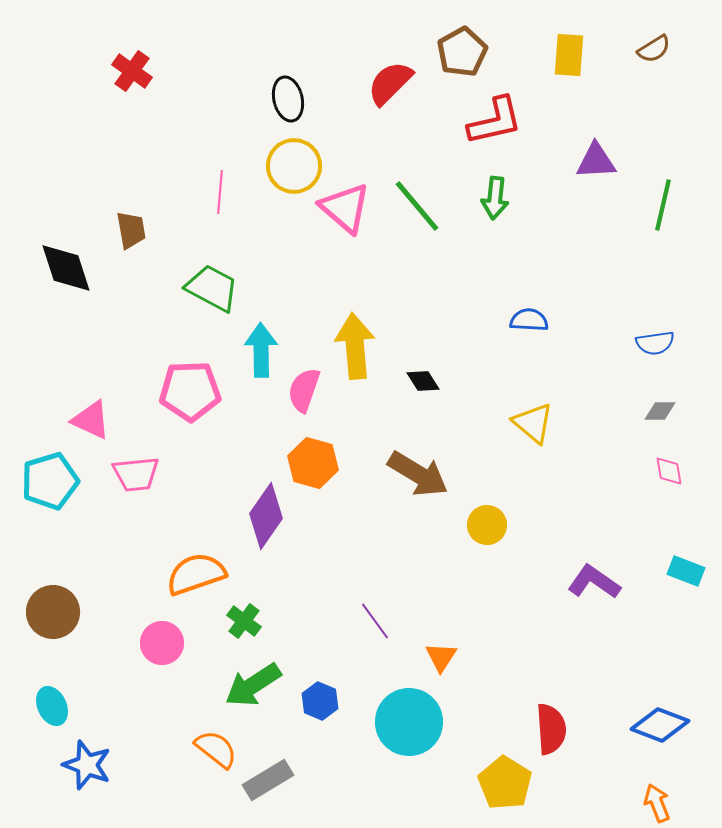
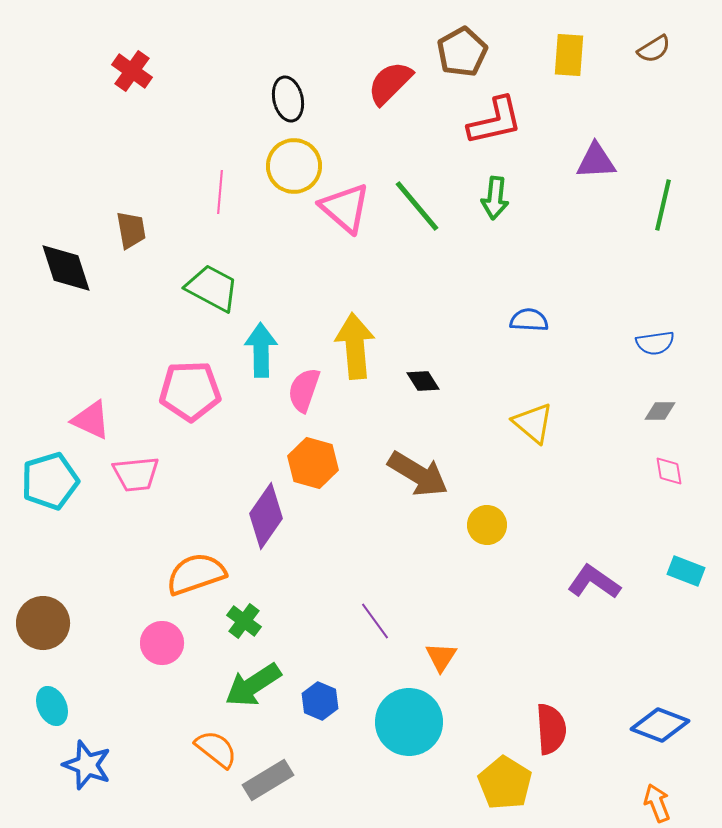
brown circle at (53, 612): moved 10 px left, 11 px down
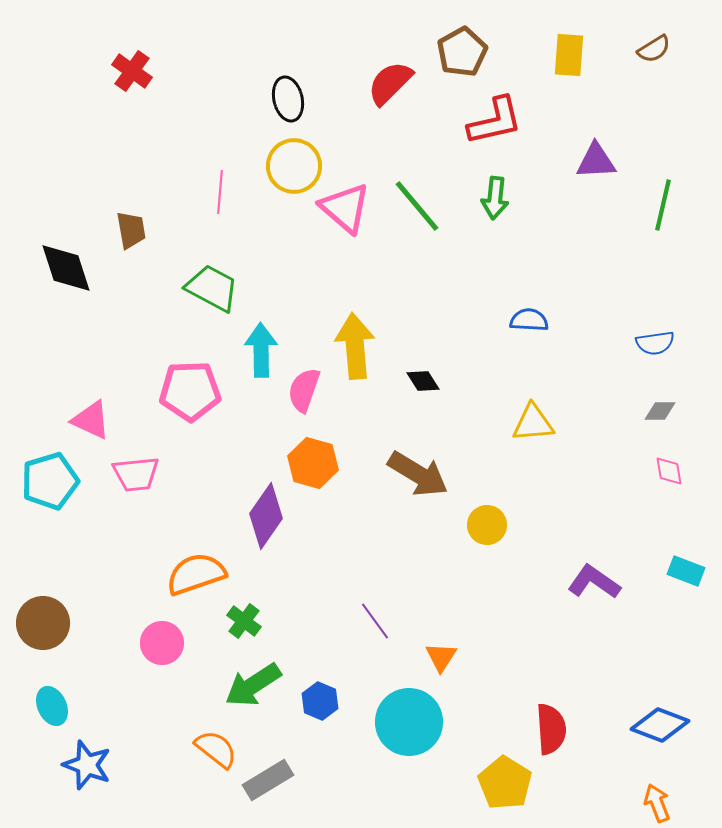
yellow triangle at (533, 423): rotated 45 degrees counterclockwise
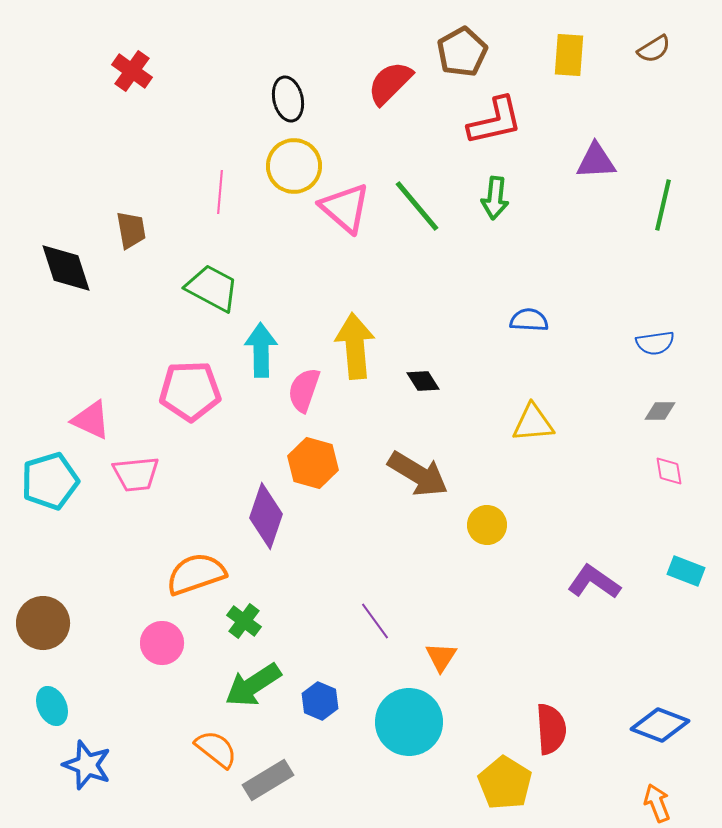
purple diamond at (266, 516): rotated 16 degrees counterclockwise
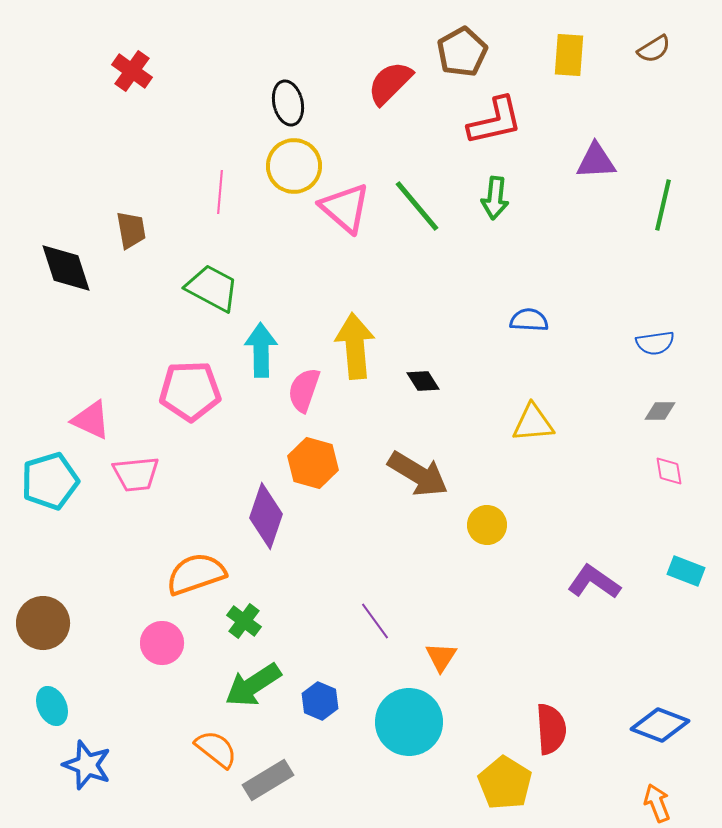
black ellipse at (288, 99): moved 4 px down
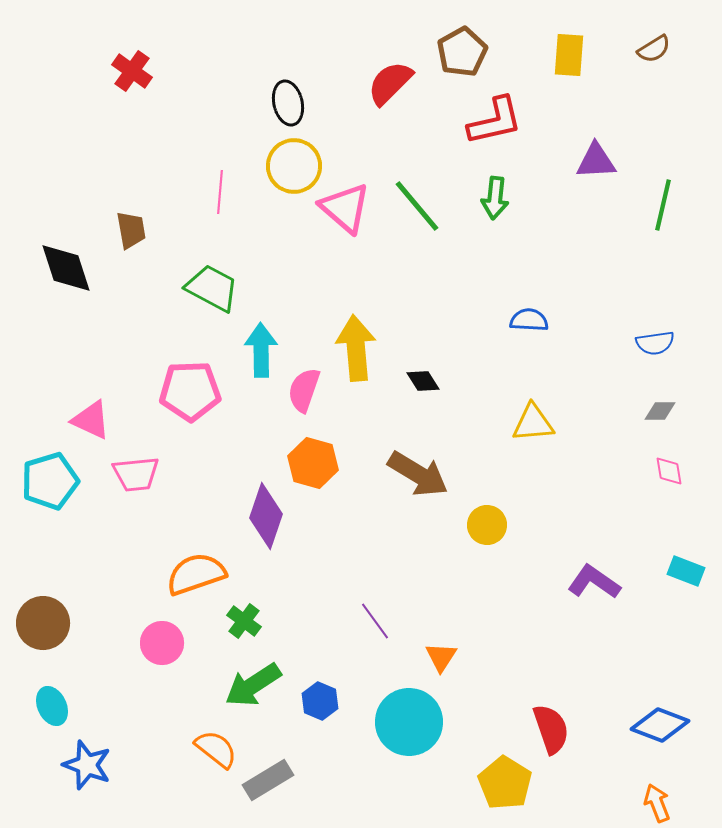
yellow arrow at (355, 346): moved 1 px right, 2 px down
red semicircle at (551, 729): rotated 15 degrees counterclockwise
